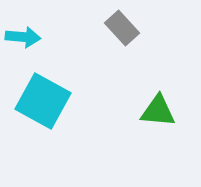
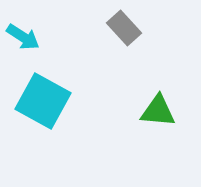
gray rectangle: moved 2 px right
cyan arrow: rotated 28 degrees clockwise
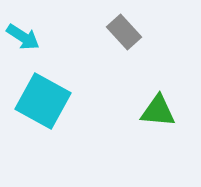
gray rectangle: moved 4 px down
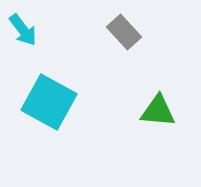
cyan arrow: moved 7 px up; rotated 20 degrees clockwise
cyan square: moved 6 px right, 1 px down
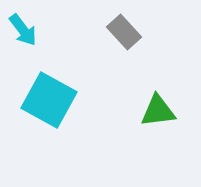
cyan square: moved 2 px up
green triangle: rotated 12 degrees counterclockwise
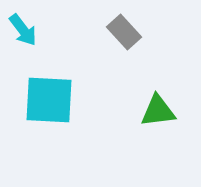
cyan square: rotated 26 degrees counterclockwise
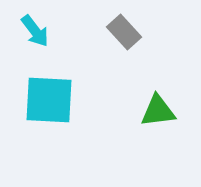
cyan arrow: moved 12 px right, 1 px down
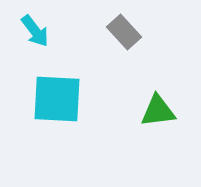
cyan square: moved 8 px right, 1 px up
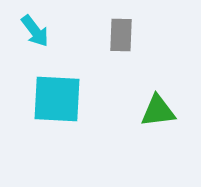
gray rectangle: moved 3 px left, 3 px down; rotated 44 degrees clockwise
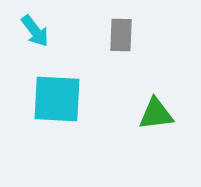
green triangle: moved 2 px left, 3 px down
